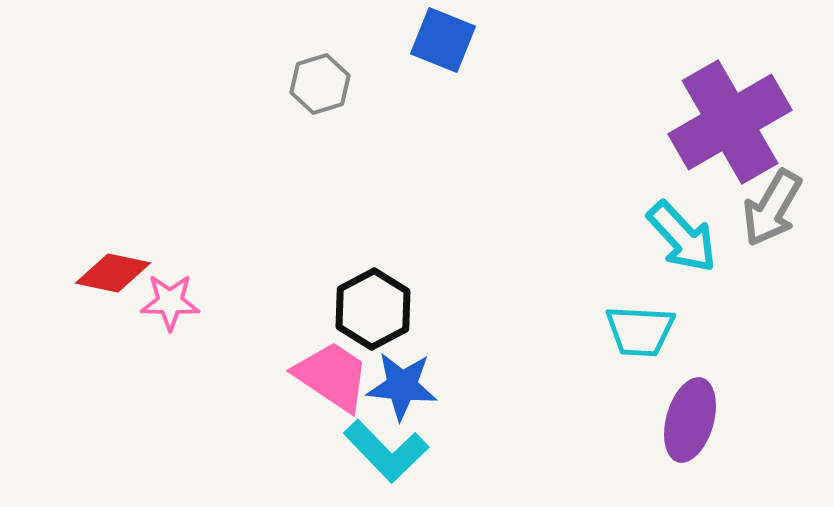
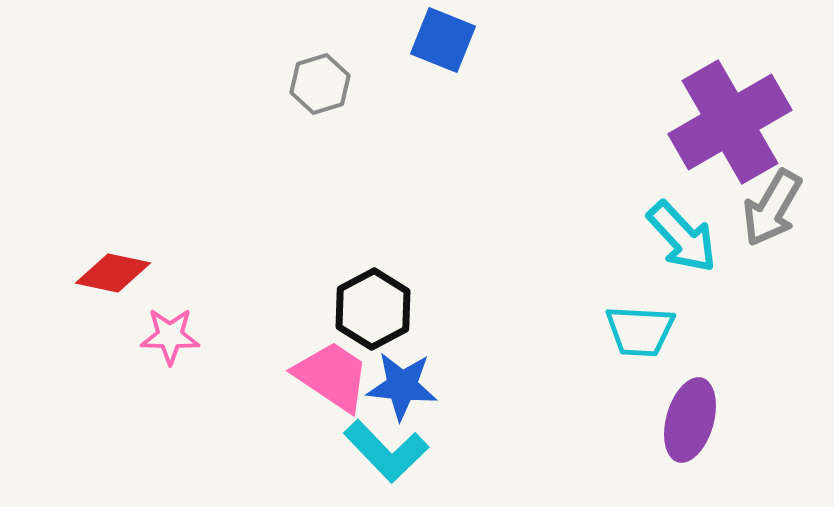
pink star: moved 34 px down
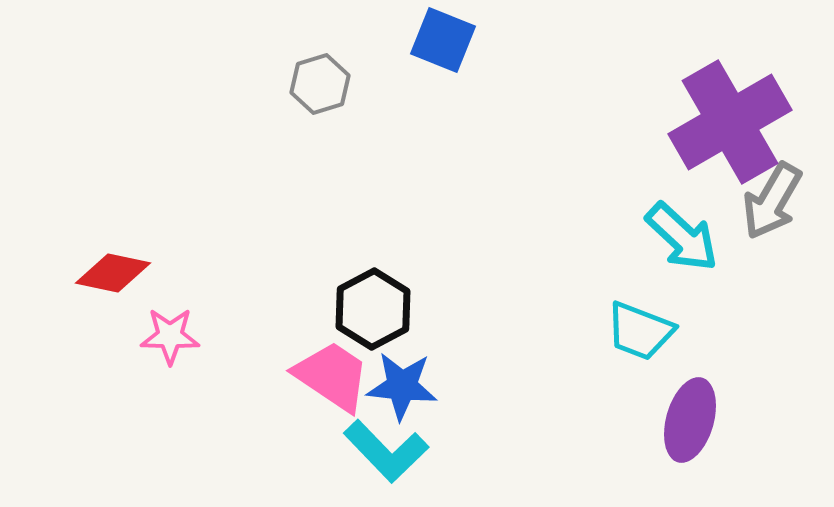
gray arrow: moved 7 px up
cyan arrow: rotated 4 degrees counterclockwise
cyan trapezoid: rotated 18 degrees clockwise
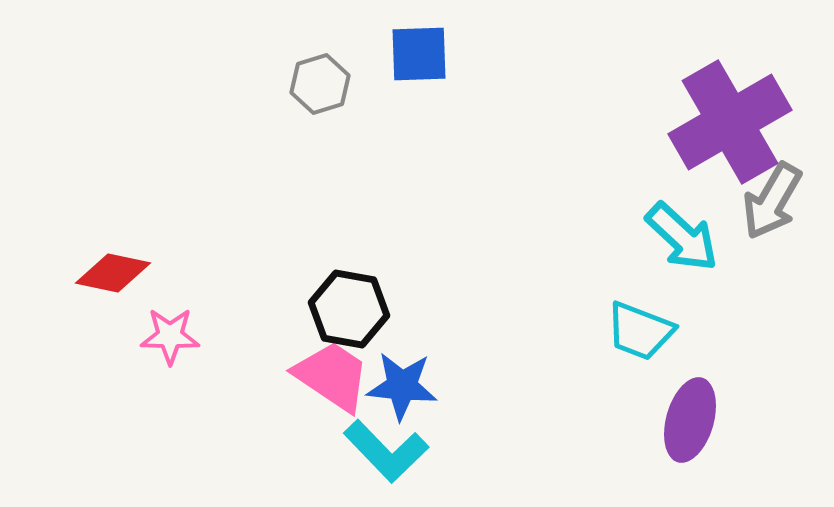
blue square: moved 24 px left, 14 px down; rotated 24 degrees counterclockwise
black hexagon: moved 24 px left; rotated 22 degrees counterclockwise
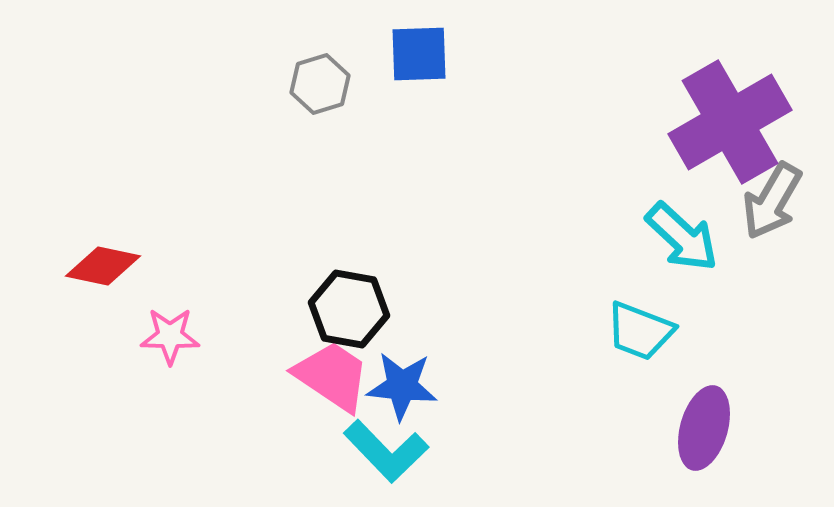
red diamond: moved 10 px left, 7 px up
purple ellipse: moved 14 px right, 8 px down
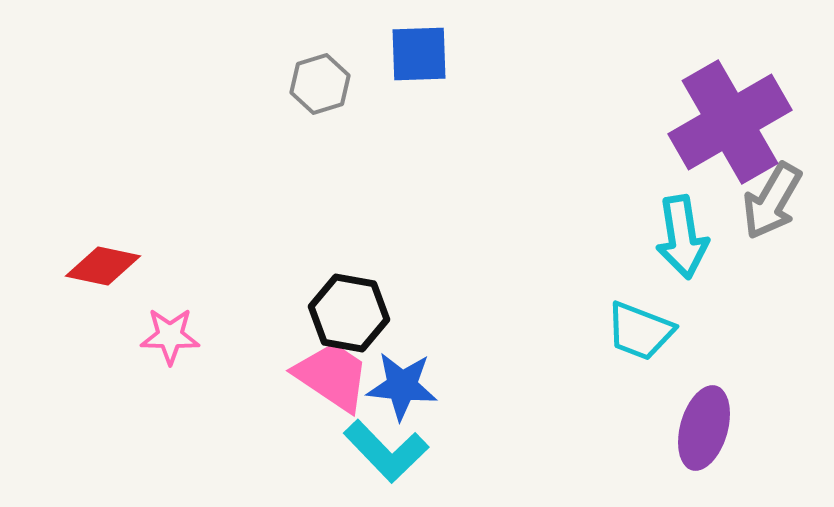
cyan arrow: rotated 38 degrees clockwise
black hexagon: moved 4 px down
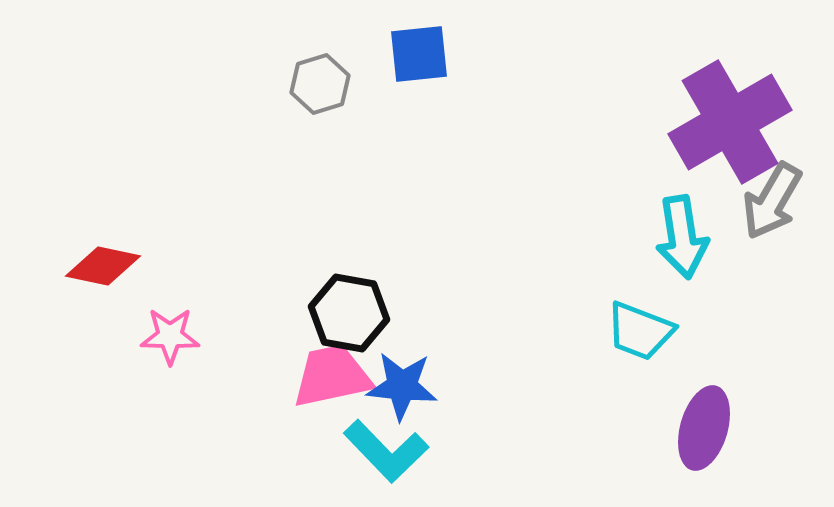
blue square: rotated 4 degrees counterclockwise
pink trapezoid: rotated 46 degrees counterclockwise
